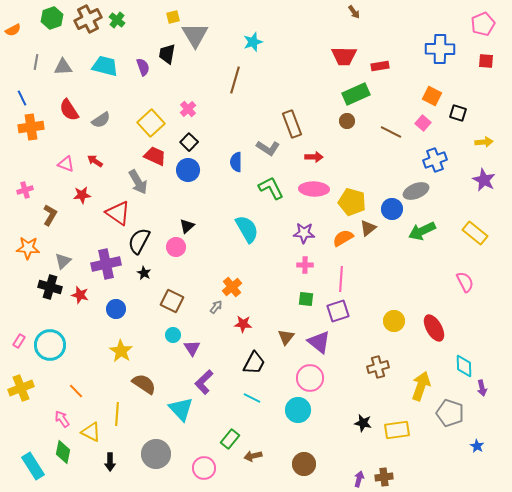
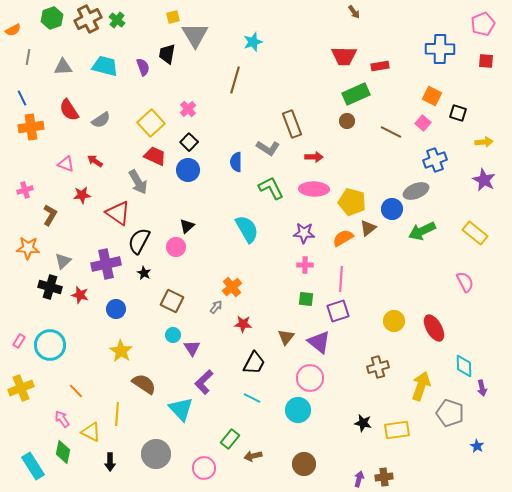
gray line at (36, 62): moved 8 px left, 5 px up
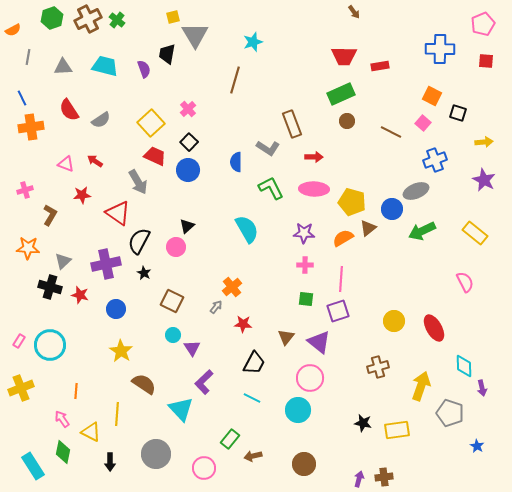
purple semicircle at (143, 67): moved 1 px right, 2 px down
green rectangle at (356, 94): moved 15 px left
orange line at (76, 391): rotated 49 degrees clockwise
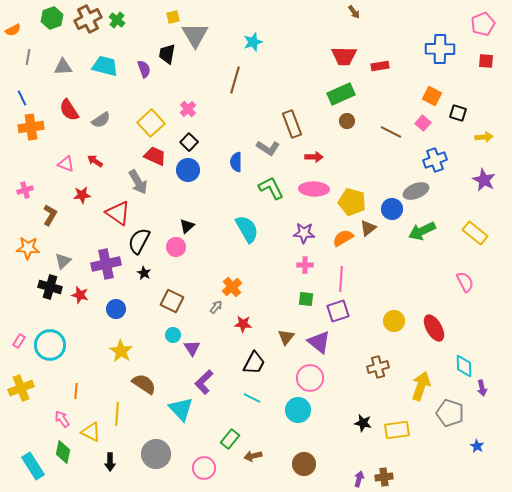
yellow arrow at (484, 142): moved 5 px up
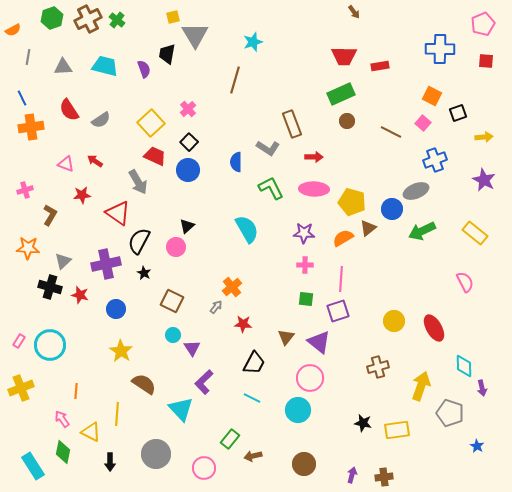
black square at (458, 113): rotated 36 degrees counterclockwise
purple arrow at (359, 479): moved 7 px left, 4 px up
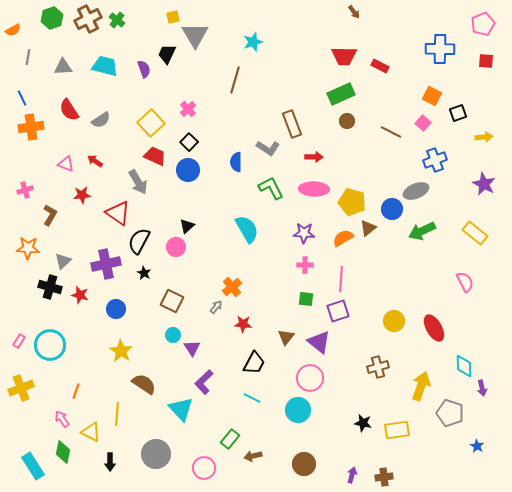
black trapezoid at (167, 54): rotated 15 degrees clockwise
red rectangle at (380, 66): rotated 36 degrees clockwise
purple star at (484, 180): moved 4 px down
orange line at (76, 391): rotated 14 degrees clockwise
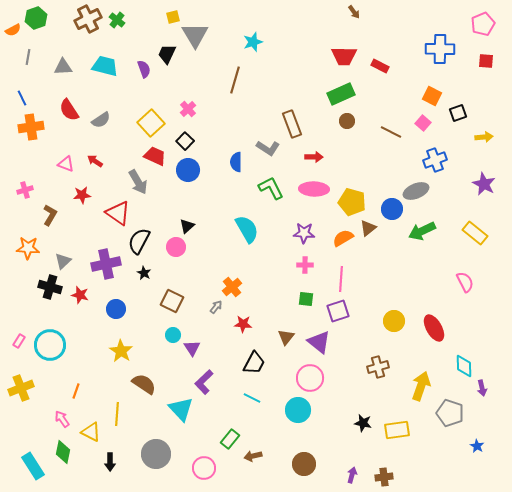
green hexagon at (52, 18): moved 16 px left
black square at (189, 142): moved 4 px left, 1 px up
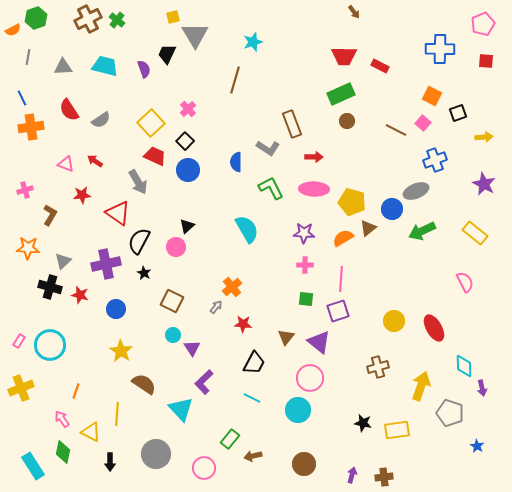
brown line at (391, 132): moved 5 px right, 2 px up
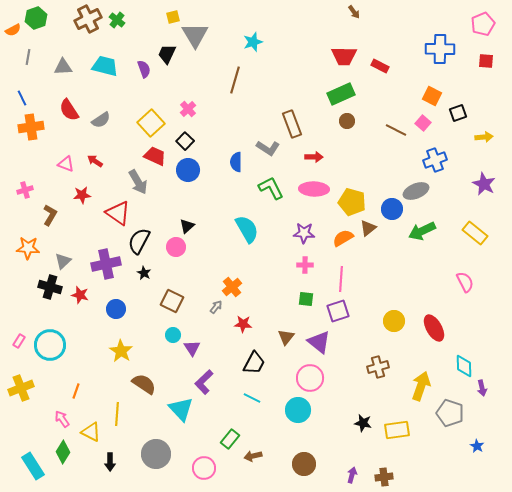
green diamond at (63, 452): rotated 20 degrees clockwise
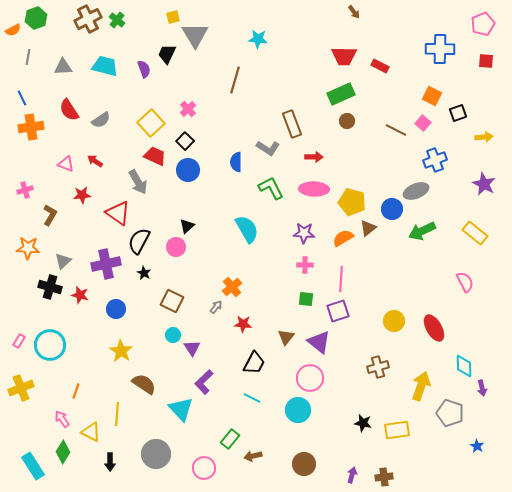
cyan star at (253, 42): moved 5 px right, 3 px up; rotated 24 degrees clockwise
